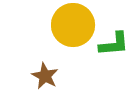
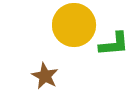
yellow circle: moved 1 px right
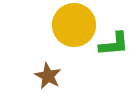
brown star: moved 3 px right
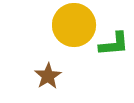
brown star: rotated 12 degrees clockwise
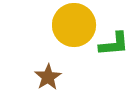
brown star: moved 1 px down
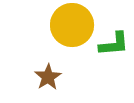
yellow circle: moved 2 px left
